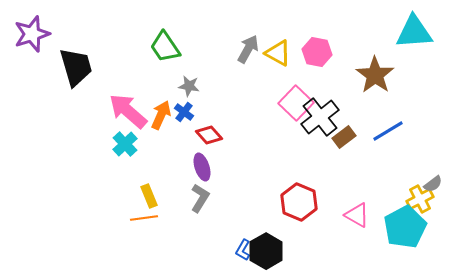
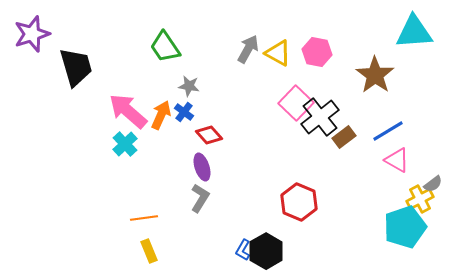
yellow rectangle: moved 55 px down
pink triangle: moved 40 px right, 55 px up
cyan pentagon: rotated 9 degrees clockwise
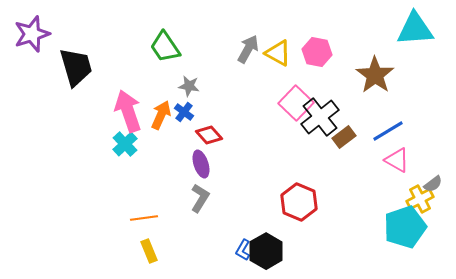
cyan triangle: moved 1 px right, 3 px up
pink arrow: rotated 30 degrees clockwise
purple ellipse: moved 1 px left, 3 px up
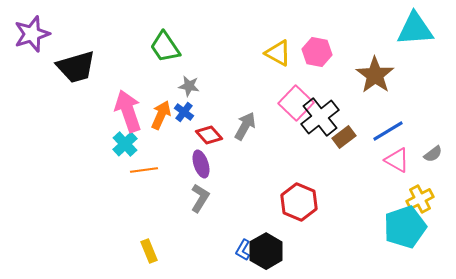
gray arrow: moved 3 px left, 77 px down
black trapezoid: rotated 90 degrees clockwise
gray semicircle: moved 30 px up
orange line: moved 48 px up
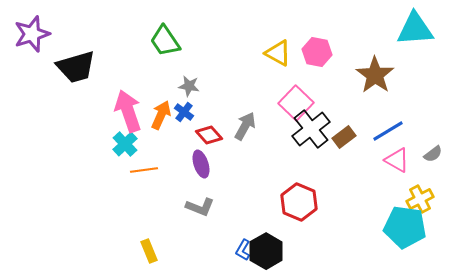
green trapezoid: moved 6 px up
black cross: moved 9 px left, 12 px down
gray L-shape: moved 9 px down; rotated 80 degrees clockwise
cyan pentagon: rotated 27 degrees clockwise
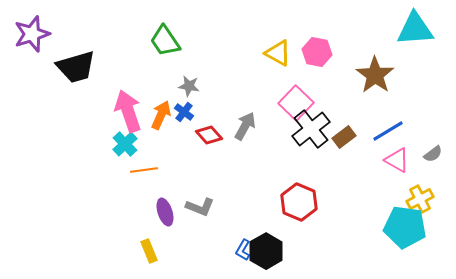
purple ellipse: moved 36 px left, 48 px down
